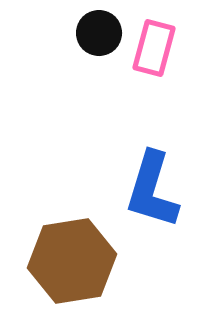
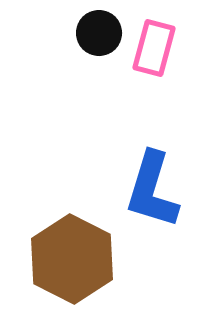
brown hexagon: moved 2 px up; rotated 24 degrees counterclockwise
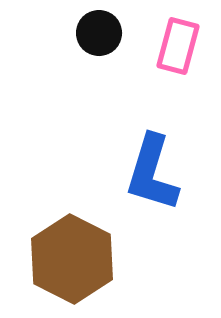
pink rectangle: moved 24 px right, 2 px up
blue L-shape: moved 17 px up
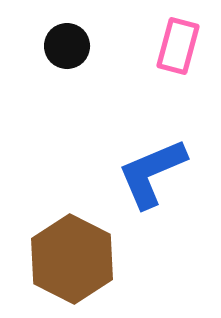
black circle: moved 32 px left, 13 px down
blue L-shape: rotated 50 degrees clockwise
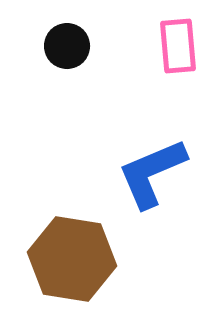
pink rectangle: rotated 20 degrees counterclockwise
brown hexagon: rotated 18 degrees counterclockwise
